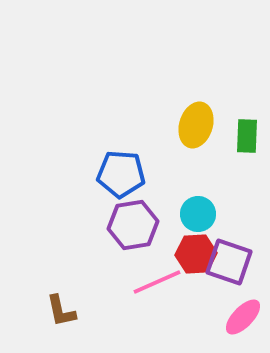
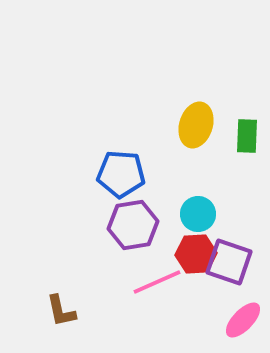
pink ellipse: moved 3 px down
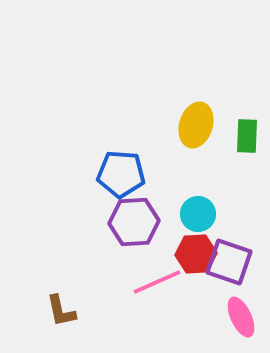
purple hexagon: moved 1 px right, 3 px up; rotated 6 degrees clockwise
pink ellipse: moved 2 px left, 3 px up; rotated 69 degrees counterclockwise
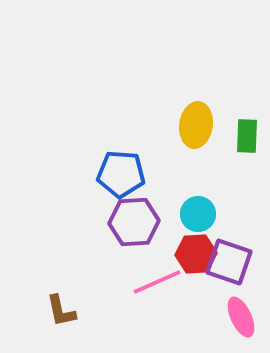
yellow ellipse: rotated 9 degrees counterclockwise
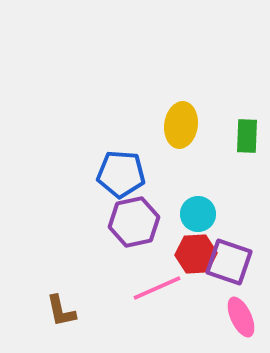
yellow ellipse: moved 15 px left
purple hexagon: rotated 9 degrees counterclockwise
pink line: moved 6 px down
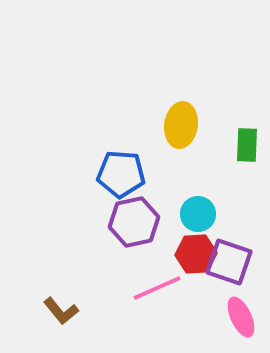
green rectangle: moved 9 px down
brown L-shape: rotated 27 degrees counterclockwise
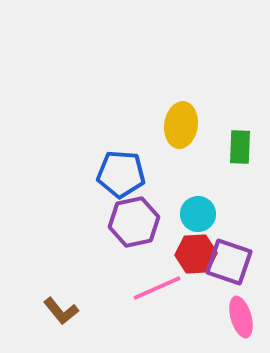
green rectangle: moved 7 px left, 2 px down
pink ellipse: rotated 9 degrees clockwise
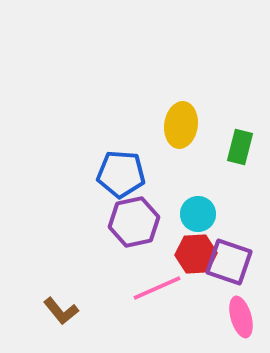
green rectangle: rotated 12 degrees clockwise
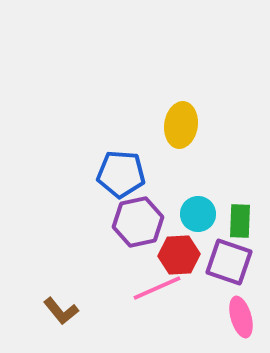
green rectangle: moved 74 px down; rotated 12 degrees counterclockwise
purple hexagon: moved 4 px right
red hexagon: moved 17 px left, 1 px down
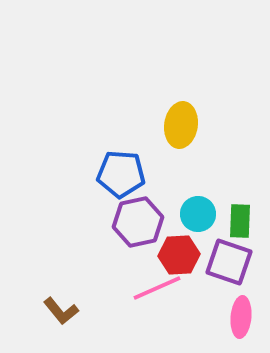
pink ellipse: rotated 21 degrees clockwise
